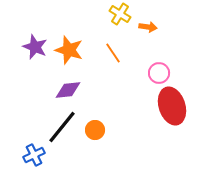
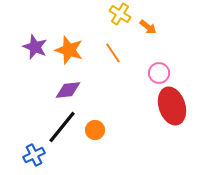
orange arrow: rotated 30 degrees clockwise
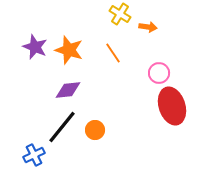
orange arrow: rotated 30 degrees counterclockwise
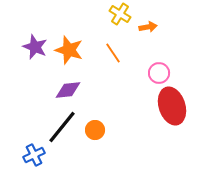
orange arrow: rotated 18 degrees counterclockwise
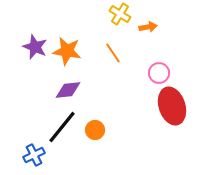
orange star: moved 2 px left, 1 px down; rotated 8 degrees counterclockwise
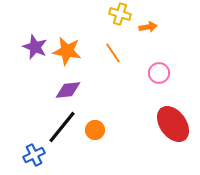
yellow cross: rotated 15 degrees counterclockwise
red ellipse: moved 1 px right, 18 px down; rotated 18 degrees counterclockwise
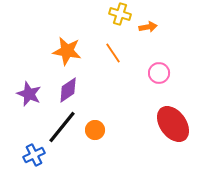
purple star: moved 6 px left, 47 px down
purple diamond: rotated 28 degrees counterclockwise
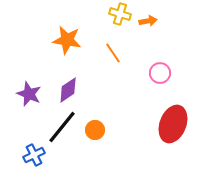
orange arrow: moved 6 px up
orange star: moved 11 px up
pink circle: moved 1 px right
red ellipse: rotated 57 degrees clockwise
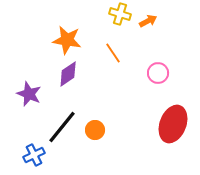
orange arrow: rotated 18 degrees counterclockwise
pink circle: moved 2 px left
purple diamond: moved 16 px up
